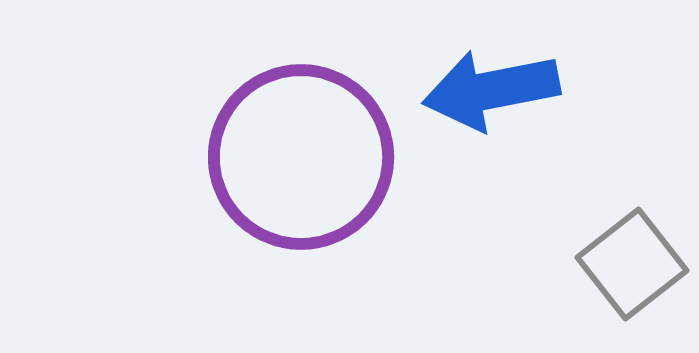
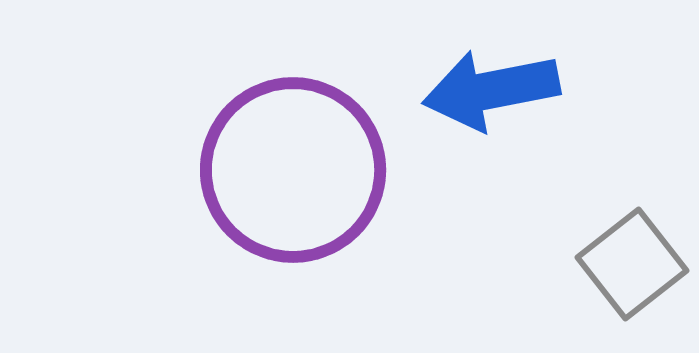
purple circle: moved 8 px left, 13 px down
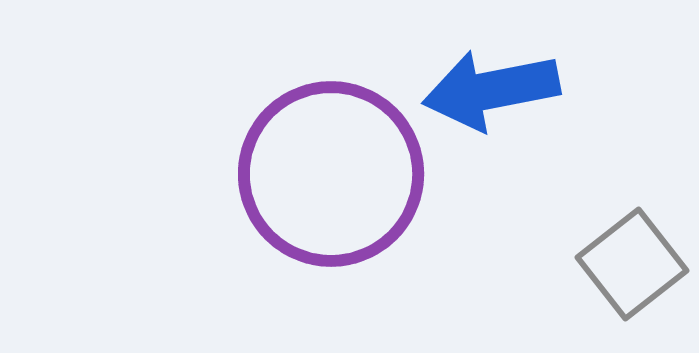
purple circle: moved 38 px right, 4 px down
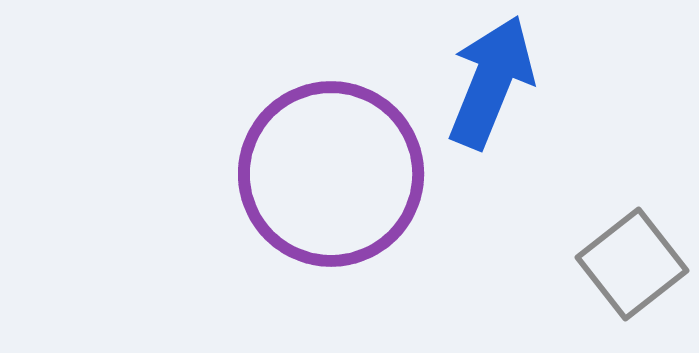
blue arrow: moved 8 px up; rotated 123 degrees clockwise
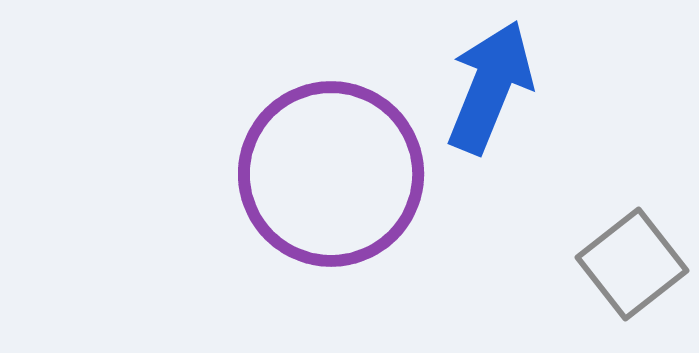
blue arrow: moved 1 px left, 5 px down
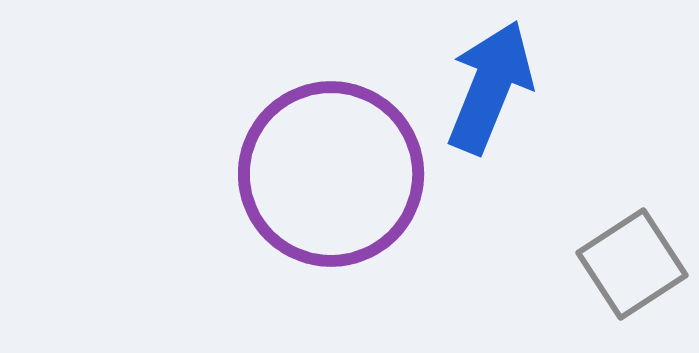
gray square: rotated 5 degrees clockwise
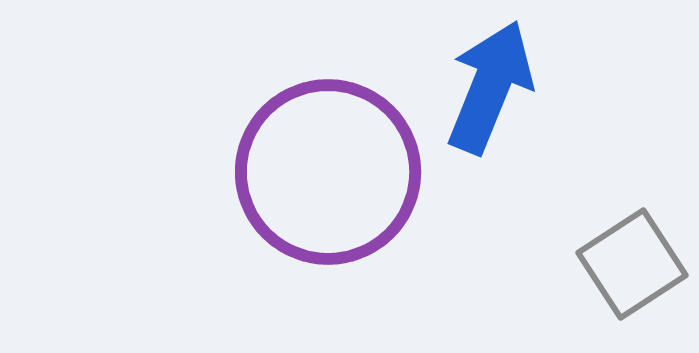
purple circle: moved 3 px left, 2 px up
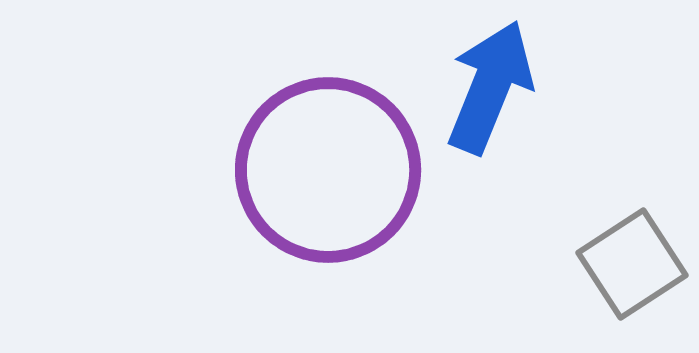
purple circle: moved 2 px up
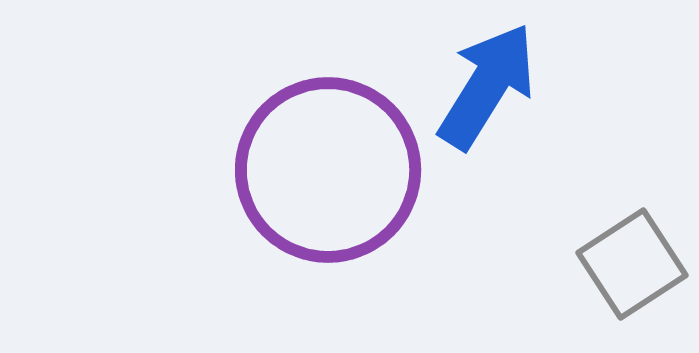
blue arrow: moved 3 px left, 1 px up; rotated 10 degrees clockwise
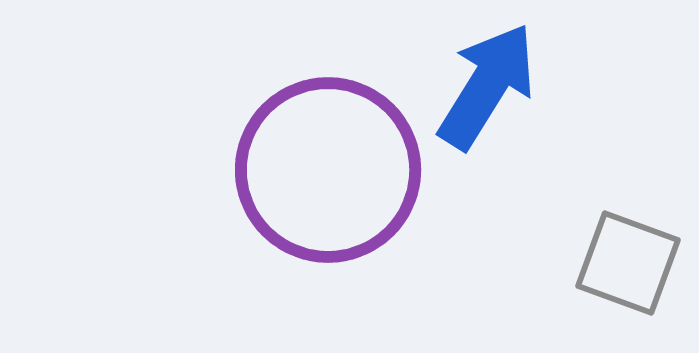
gray square: moved 4 px left, 1 px up; rotated 37 degrees counterclockwise
